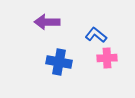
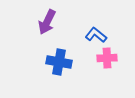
purple arrow: rotated 65 degrees counterclockwise
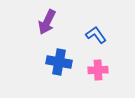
blue L-shape: rotated 15 degrees clockwise
pink cross: moved 9 px left, 12 px down
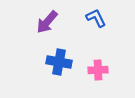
purple arrow: rotated 15 degrees clockwise
blue L-shape: moved 17 px up; rotated 10 degrees clockwise
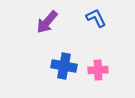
blue cross: moved 5 px right, 4 px down
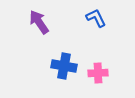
purple arrow: moved 8 px left; rotated 105 degrees clockwise
pink cross: moved 3 px down
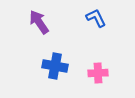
blue cross: moved 9 px left
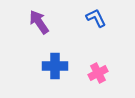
blue cross: rotated 10 degrees counterclockwise
pink cross: rotated 24 degrees counterclockwise
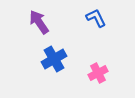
blue cross: moved 1 px left, 7 px up; rotated 30 degrees counterclockwise
